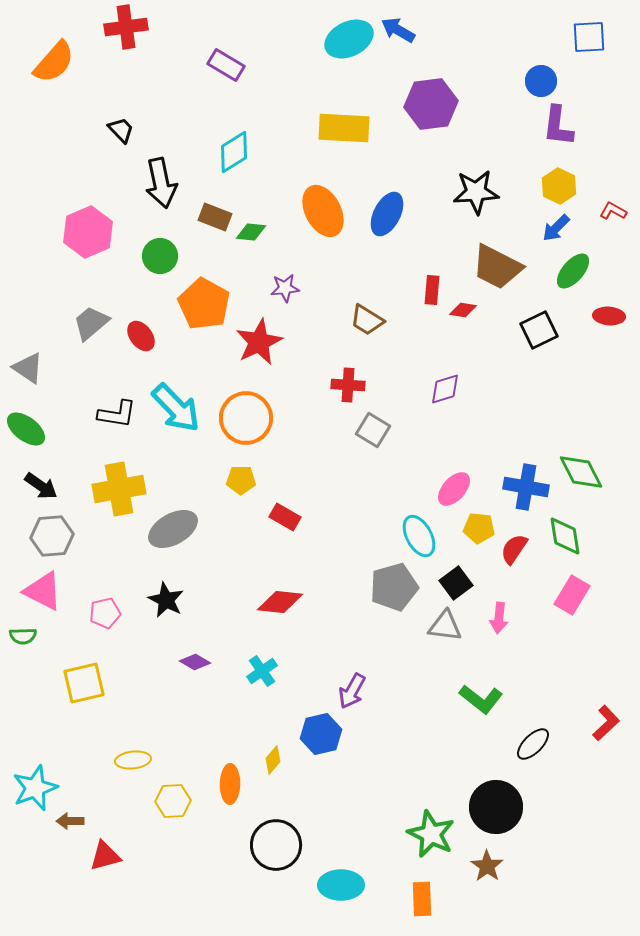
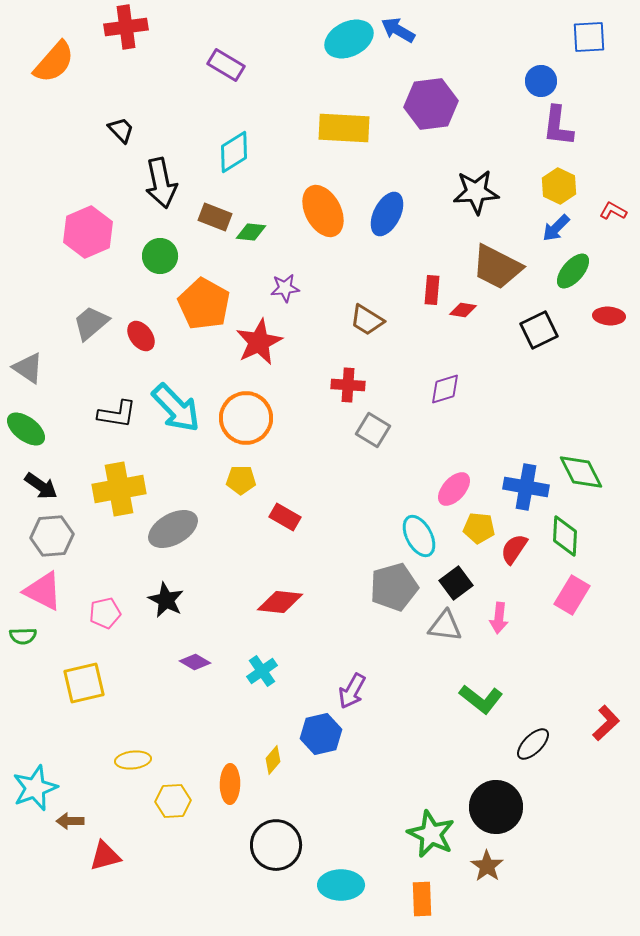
green diamond at (565, 536): rotated 12 degrees clockwise
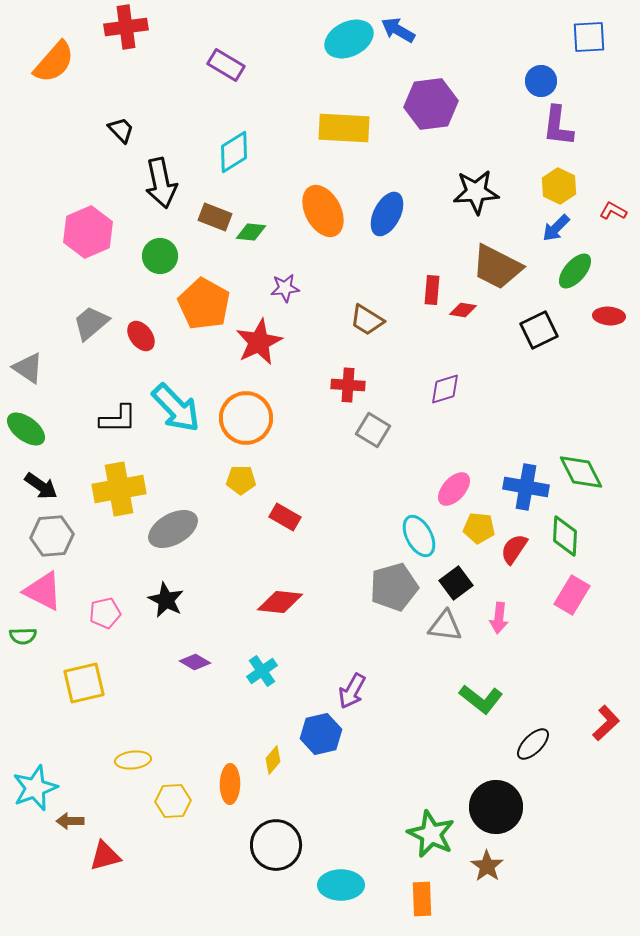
green ellipse at (573, 271): moved 2 px right
black L-shape at (117, 414): moved 1 px right, 5 px down; rotated 9 degrees counterclockwise
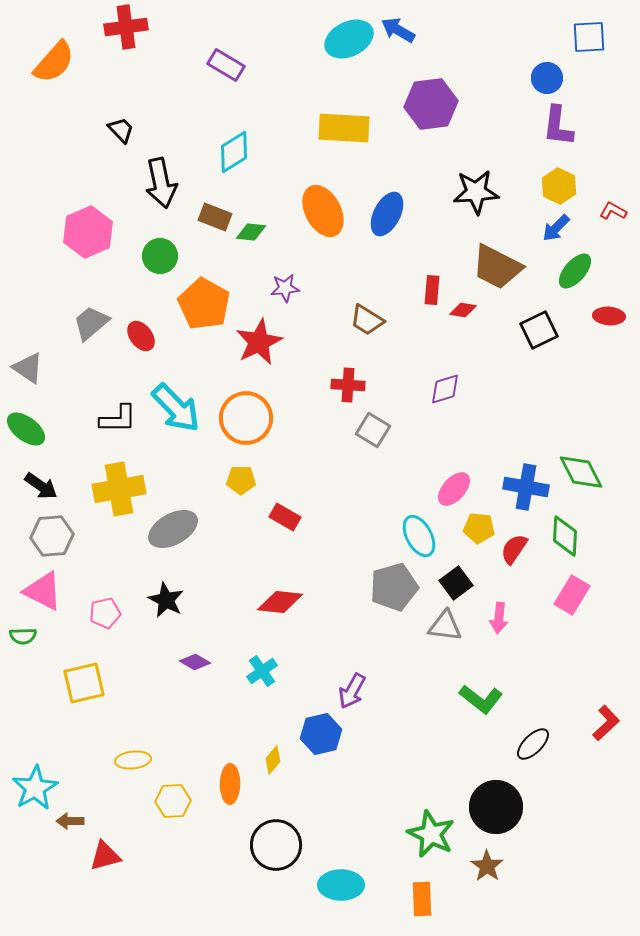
blue circle at (541, 81): moved 6 px right, 3 px up
cyan star at (35, 788): rotated 9 degrees counterclockwise
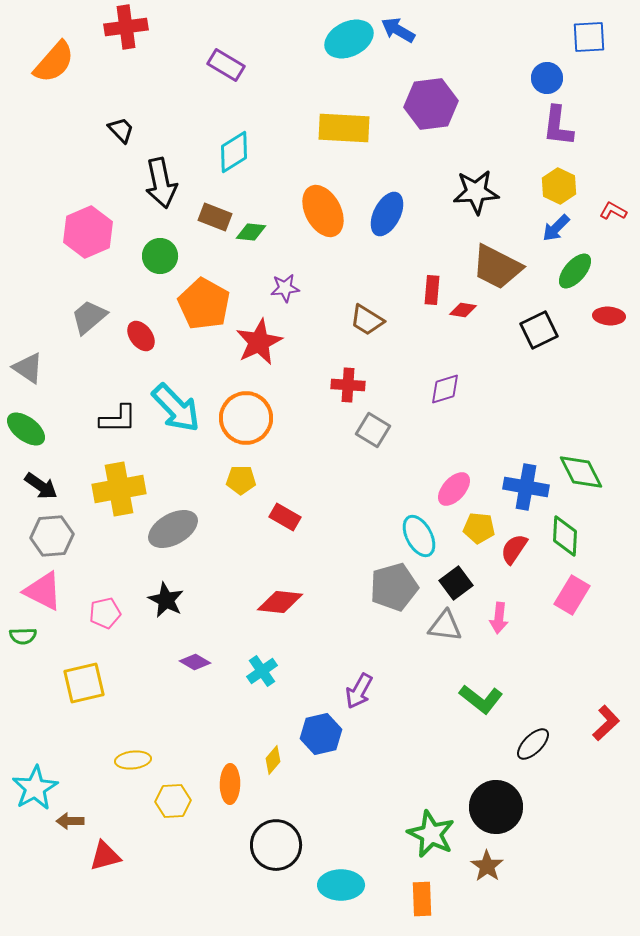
gray trapezoid at (91, 323): moved 2 px left, 6 px up
purple arrow at (352, 691): moved 7 px right
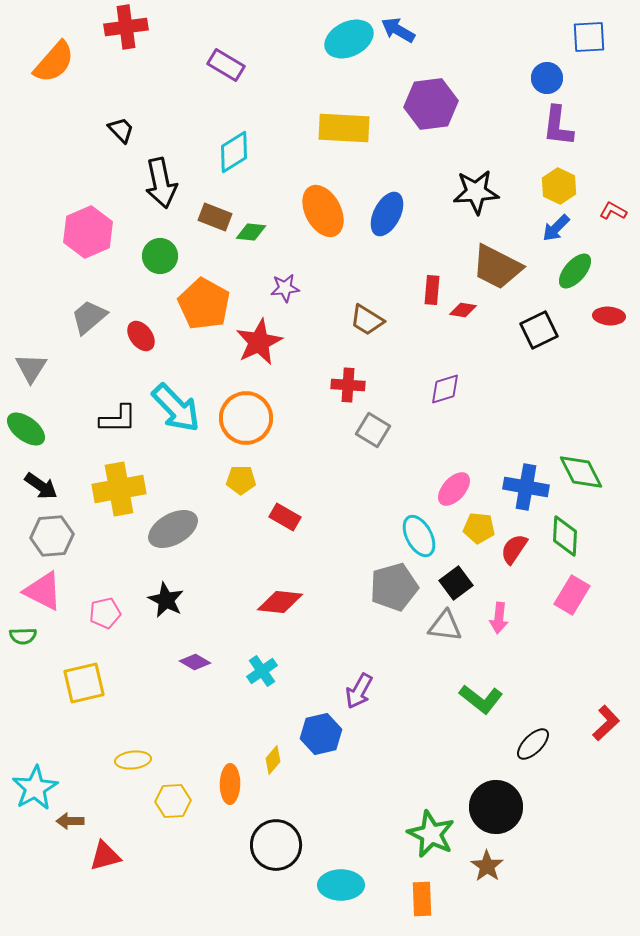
gray triangle at (28, 368): moved 3 px right; rotated 28 degrees clockwise
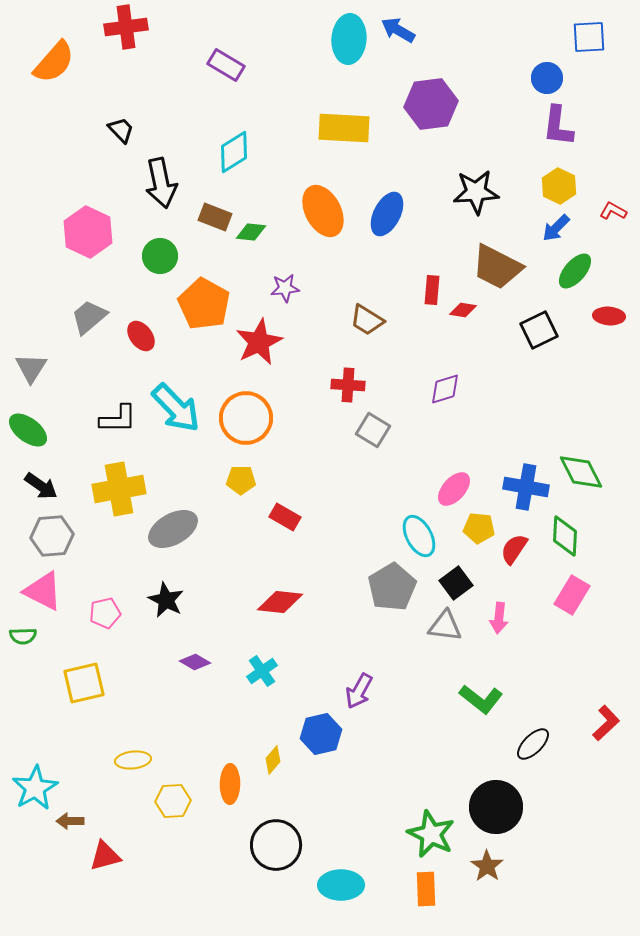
cyan ellipse at (349, 39): rotated 60 degrees counterclockwise
pink hexagon at (88, 232): rotated 12 degrees counterclockwise
green ellipse at (26, 429): moved 2 px right, 1 px down
gray pentagon at (394, 587): moved 2 px left; rotated 15 degrees counterclockwise
orange rectangle at (422, 899): moved 4 px right, 10 px up
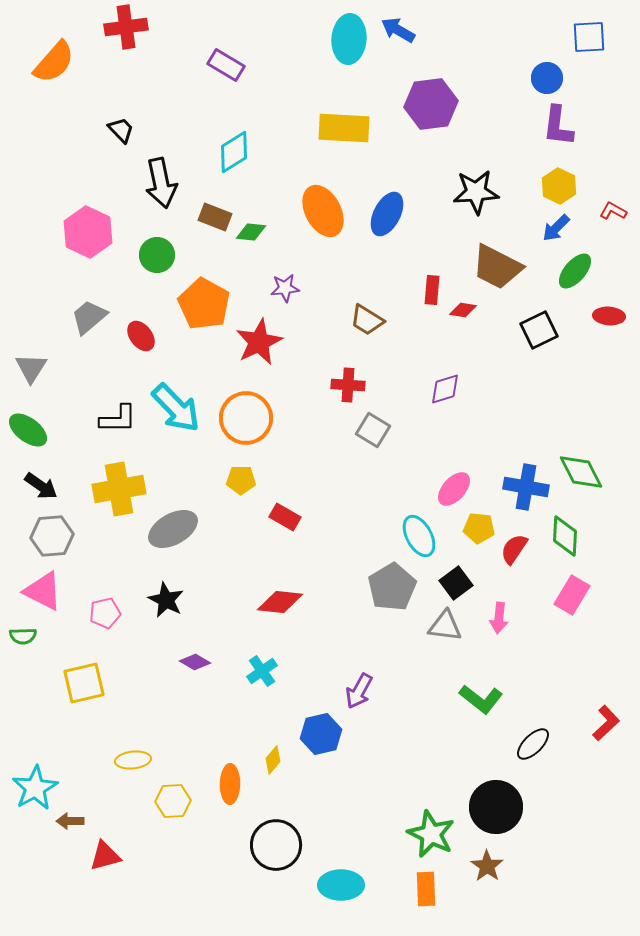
green circle at (160, 256): moved 3 px left, 1 px up
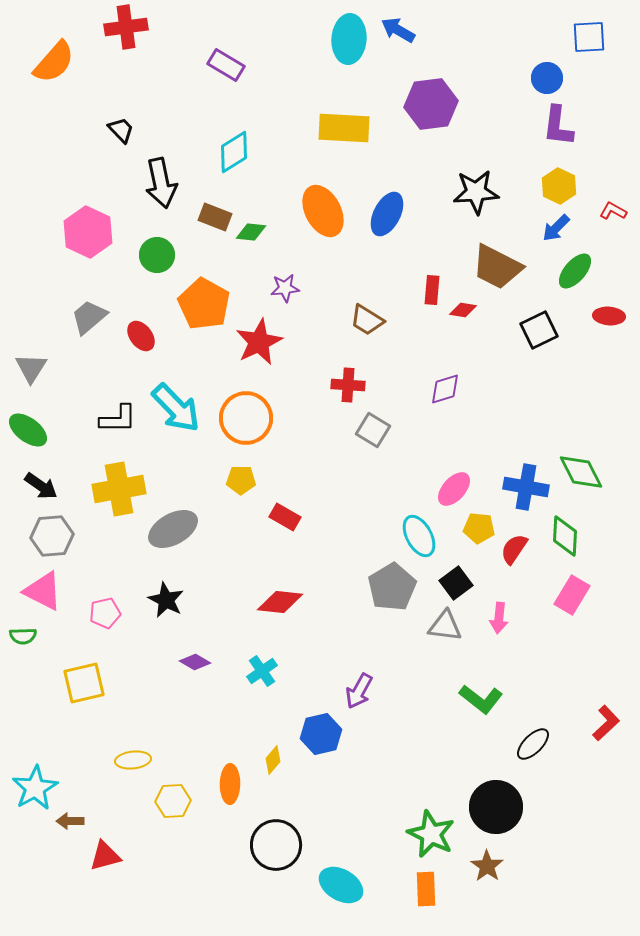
cyan ellipse at (341, 885): rotated 30 degrees clockwise
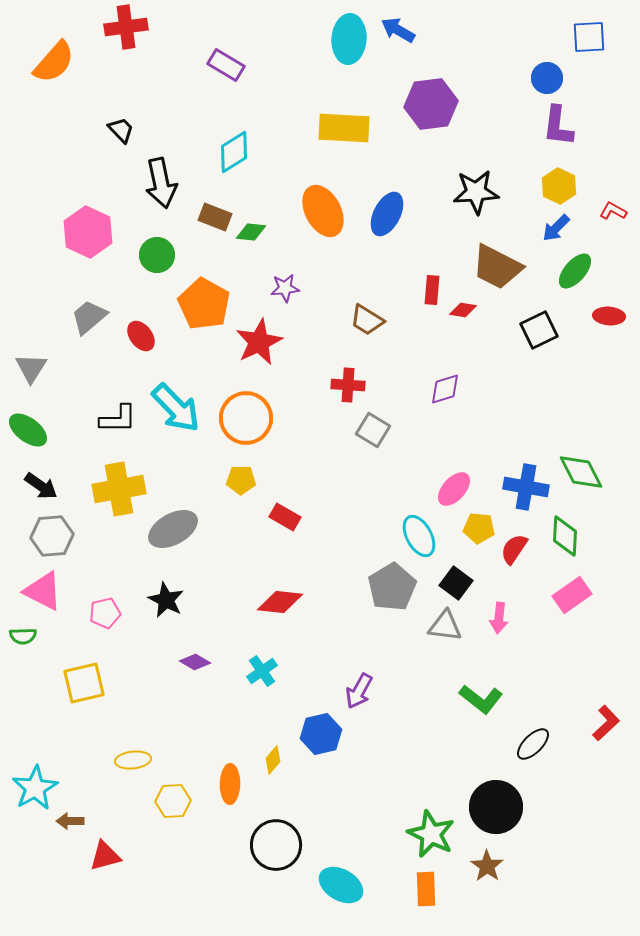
black square at (456, 583): rotated 16 degrees counterclockwise
pink rectangle at (572, 595): rotated 24 degrees clockwise
